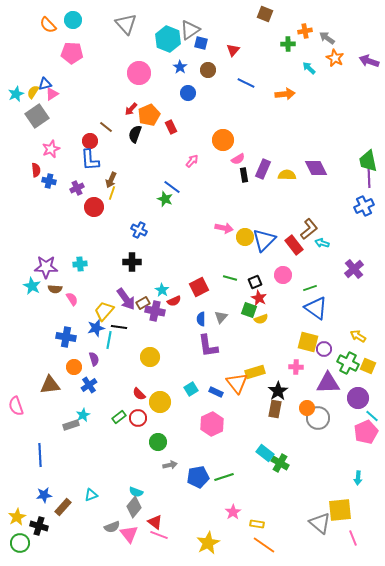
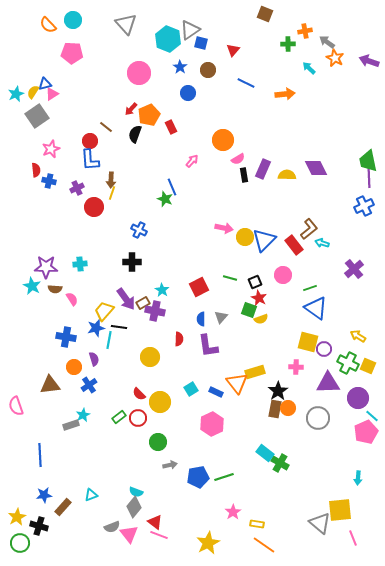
gray arrow at (327, 38): moved 4 px down
brown arrow at (111, 180): rotated 21 degrees counterclockwise
blue line at (172, 187): rotated 30 degrees clockwise
red semicircle at (174, 301): moved 5 px right, 38 px down; rotated 64 degrees counterclockwise
orange circle at (307, 408): moved 19 px left
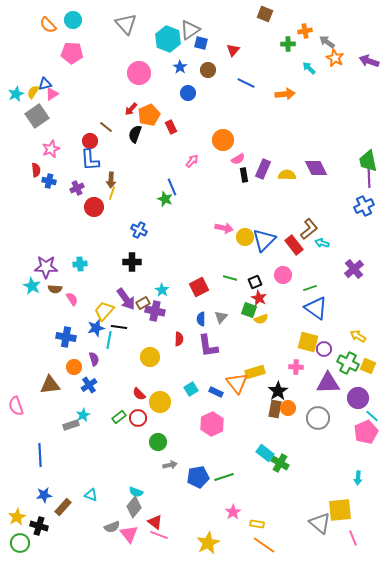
cyan triangle at (91, 495): rotated 40 degrees clockwise
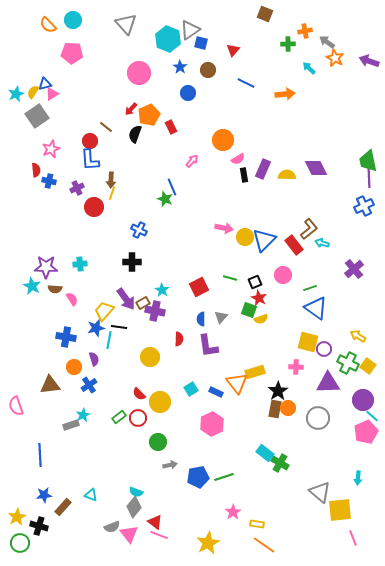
yellow square at (368, 366): rotated 14 degrees clockwise
purple circle at (358, 398): moved 5 px right, 2 px down
gray triangle at (320, 523): moved 31 px up
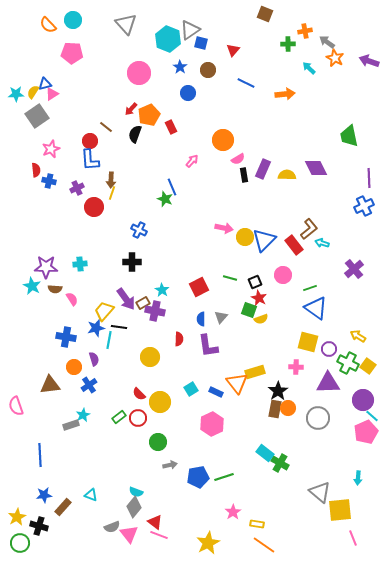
cyan star at (16, 94): rotated 21 degrees clockwise
green trapezoid at (368, 161): moved 19 px left, 25 px up
purple circle at (324, 349): moved 5 px right
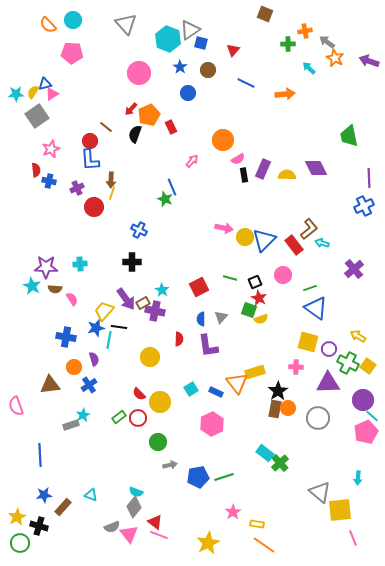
green cross at (280, 463): rotated 18 degrees clockwise
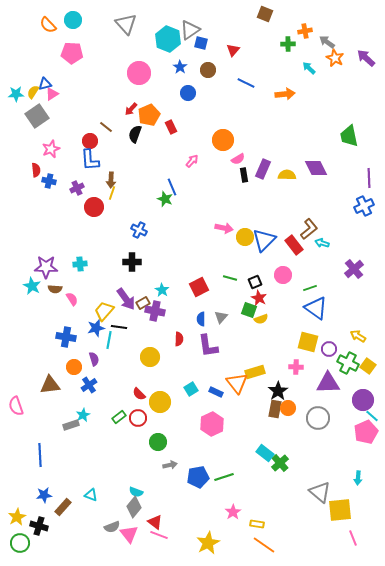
purple arrow at (369, 61): moved 3 px left, 3 px up; rotated 24 degrees clockwise
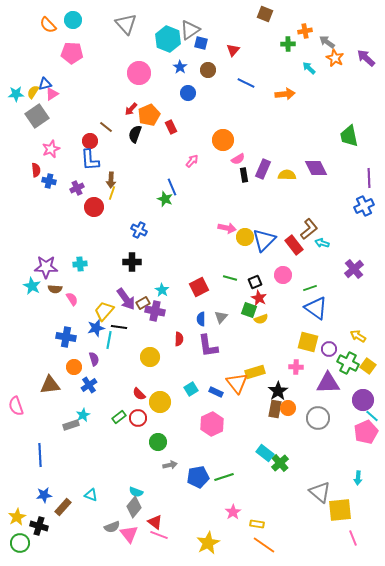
pink arrow at (224, 228): moved 3 px right
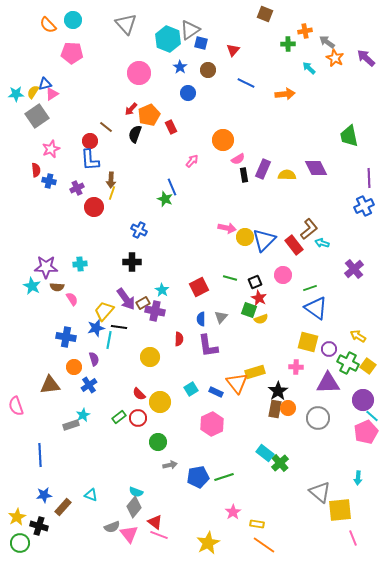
brown semicircle at (55, 289): moved 2 px right, 2 px up
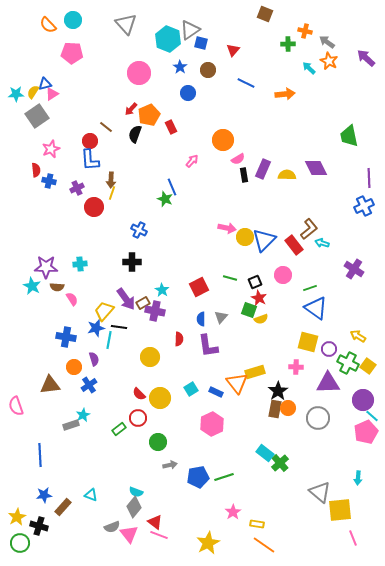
orange cross at (305, 31): rotated 24 degrees clockwise
orange star at (335, 58): moved 6 px left, 3 px down
purple cross at (354, 269): rotated 18 degrees counterclockwise
yellow circle at (160, 402): moved 4 px up
green rectangle at (119, 417): moved 12 px down
